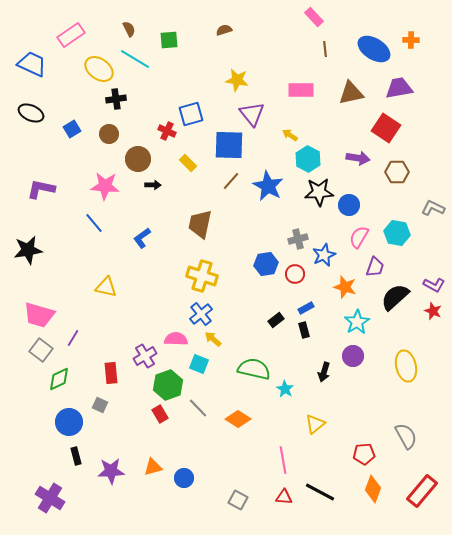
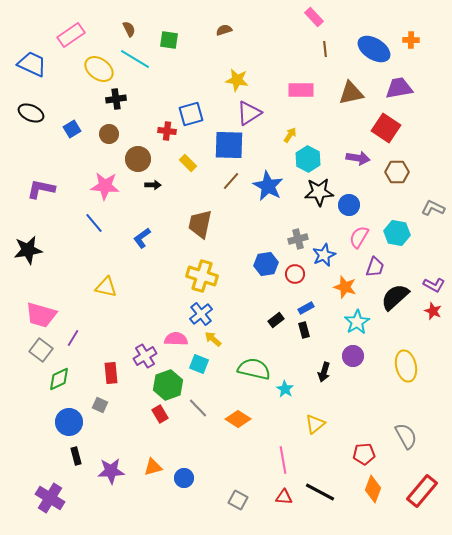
green square at (169, 40): rotated 12 degrees clockwise
purple triangle at (252, 114): moved 3 px left, 1 px up; rotated 36 degrees clockwise
red cross at (167, 131): rotated 18 degrees counterclockwise
yellow arrow at (290, 135): rotated 91 degrees clockwise
pink trapezoid at (39, 315): moved 2 px right
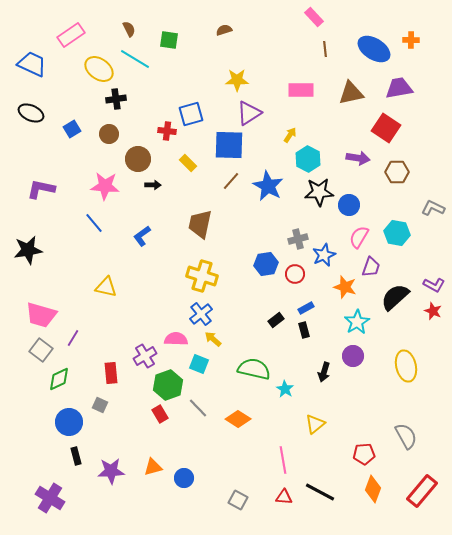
yellow star at (237, 80): rotated 10 degrees counterclockwise
blue L-shape at (142, 238): moved 2 px up
purple trapezoid at (375, 267): moved 4 px left
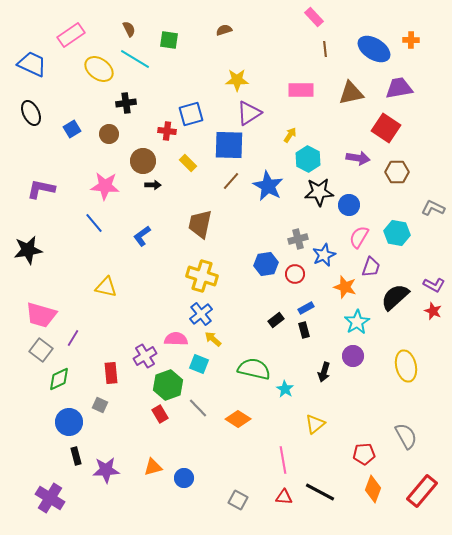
black cross at (116, 99): moved 10 px right, 4 px down
black ellipse at (31, 113): rotated 40 degrees clockwise
brown circle at (138, 159): moved 5 px right, 2 px down
purple star at (111, 471): moved 5 px left, 1 px up
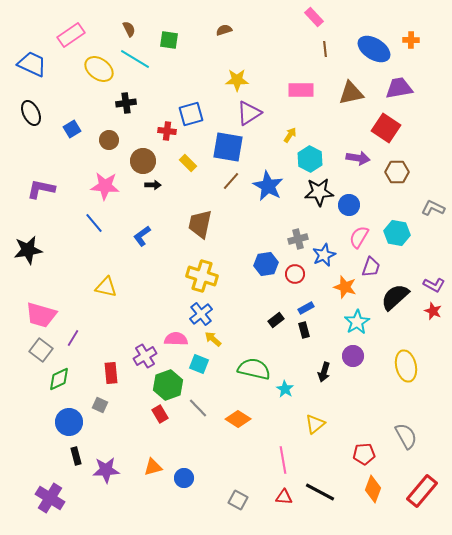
brown circle at (109, 134): moved 6 px down
blue square at (229, 145): moved 1 px left, 2 px down; rotated 8 degrees clockwise
cyan hexagon at (308, 159): moved 2 px right
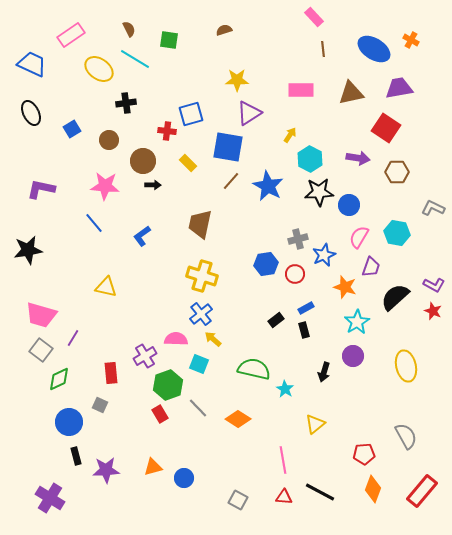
orange cross at (411, 40): rotated 28 degrees clockwise
brown line at (325, 49): moved 2 px left
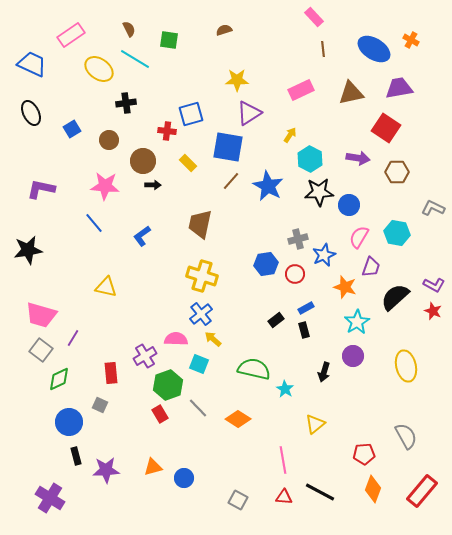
pink rectangle at (301, 90): rotated 25 degrees counterclockwise
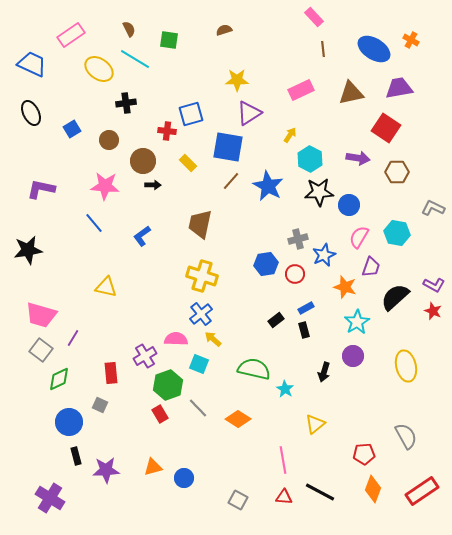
red rectangle at (422, 491): rotated 16 degrees clockwise
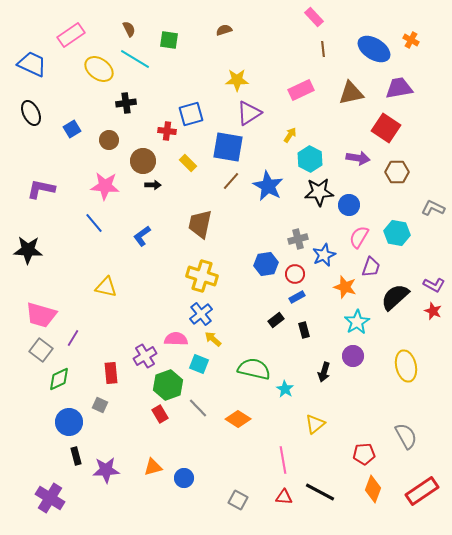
black star at (28, 250): rotated 12 degrees clockwise
blue rectangle at (306, 308): moved 9 px left, 11 px up
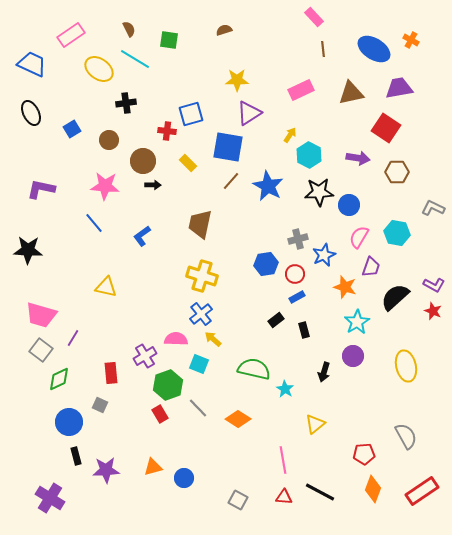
cyan hexagon at (310, 159): moved 1 px left, 4 px up
